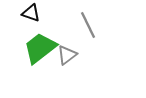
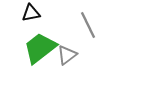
black triangle: rotated 30 degrees counterclockwise
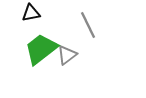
green trapezoid: moved 1 px right, 1 px down
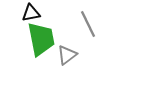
gray line: moved 1 px up
green trapezoid: moved 10 px up; rotated 117 degrees clockwise
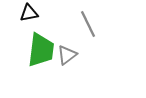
black triangle: moved 2 px left
green trapezoid: moved 11 px down; rotated 18 degrees clockwise
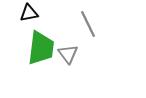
green trapezoid: moved 2 px up
gray triangle: moved 1 px right, 1 px up; rotated 30 degrees counterclockwise
